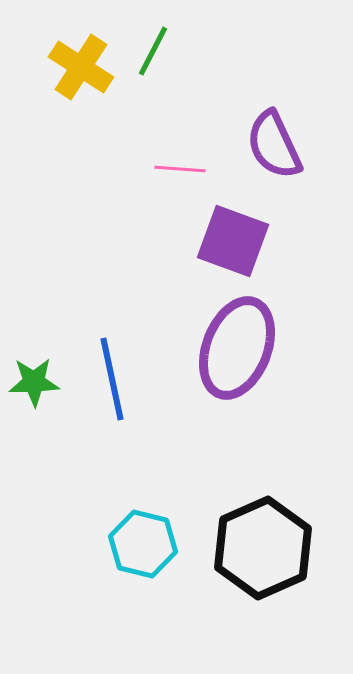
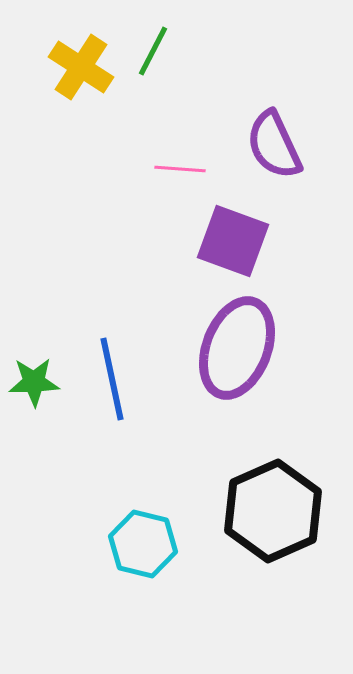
black hexagon: moved 10 px right, 37 px up
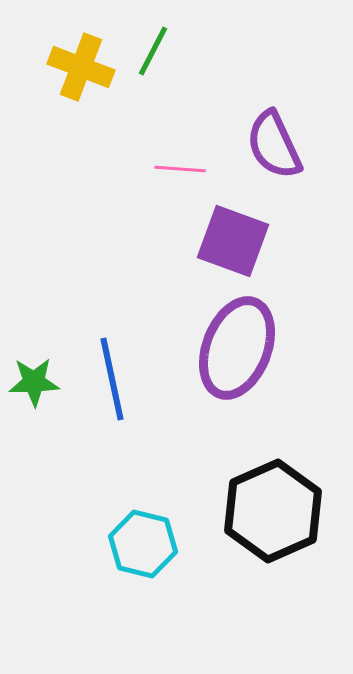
yellow cross: rotated 12 degrees counterclockwise
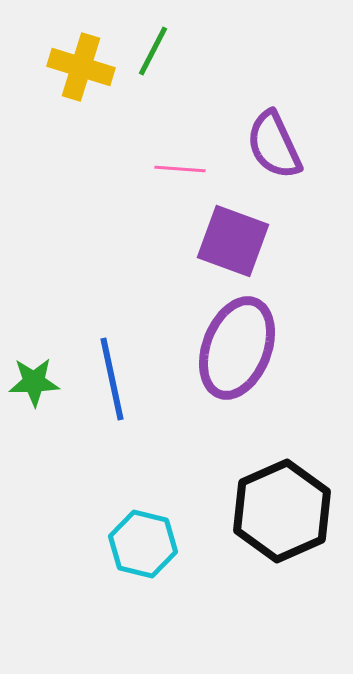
yellow cross: rotated 4 degrees counterclockwise
black hexagon: moved 9 px right
